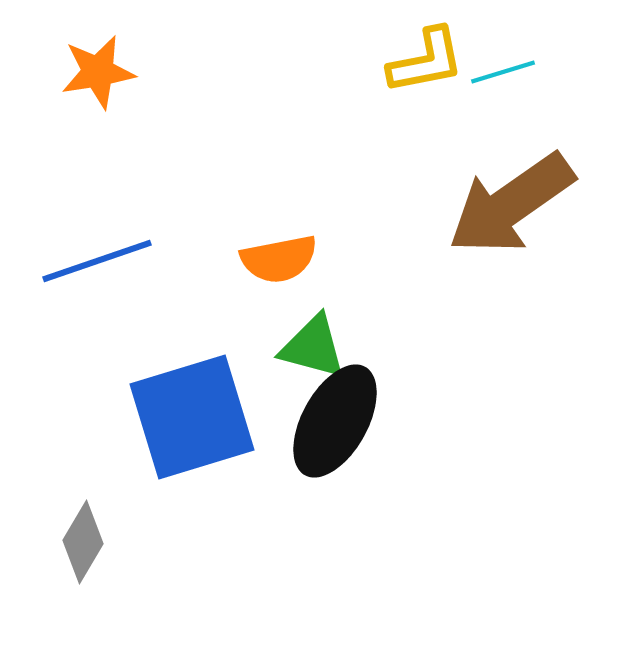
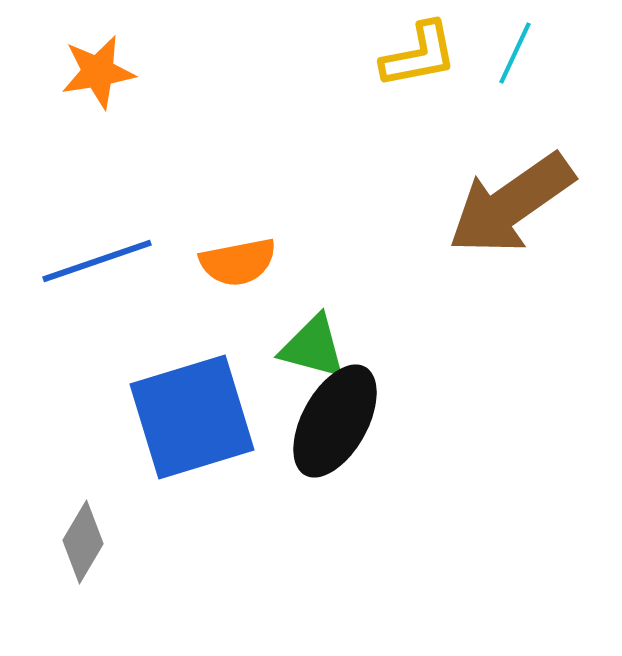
yellow L-shape: moved 7 px left, 6 px up
cyan line: moved 12 px right, 19 px up; rotated 48 degrees counterclockwise
orange semicircle: moved 41 px left, 3 px down
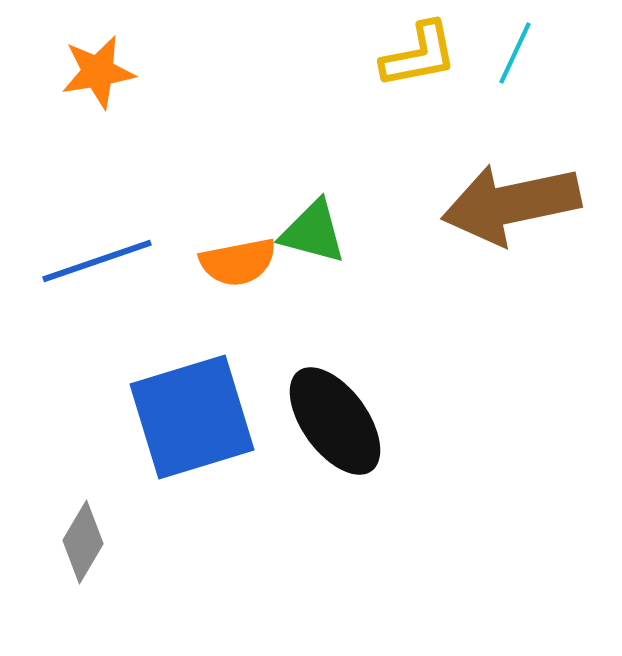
brown arrow: rotated 23 degrees clockwise
green triangle: moved 115 px up
black ellipse: rotated 65 degrees counterclockwise
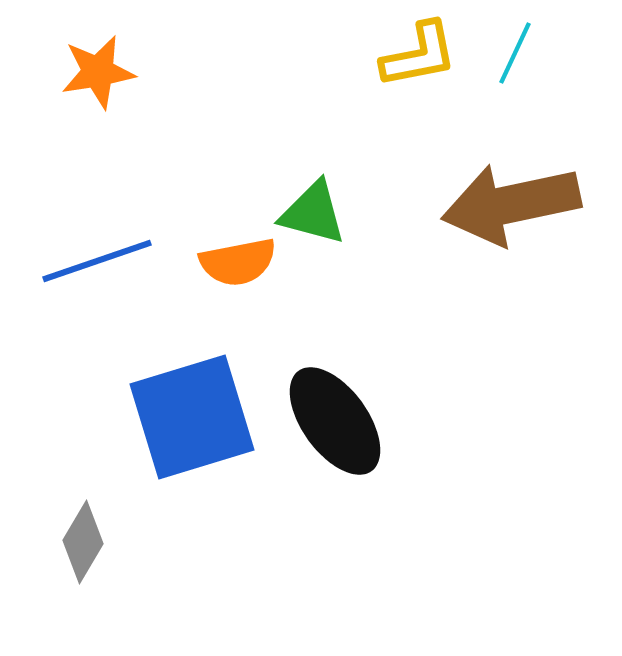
green triangle: moved 19 px up
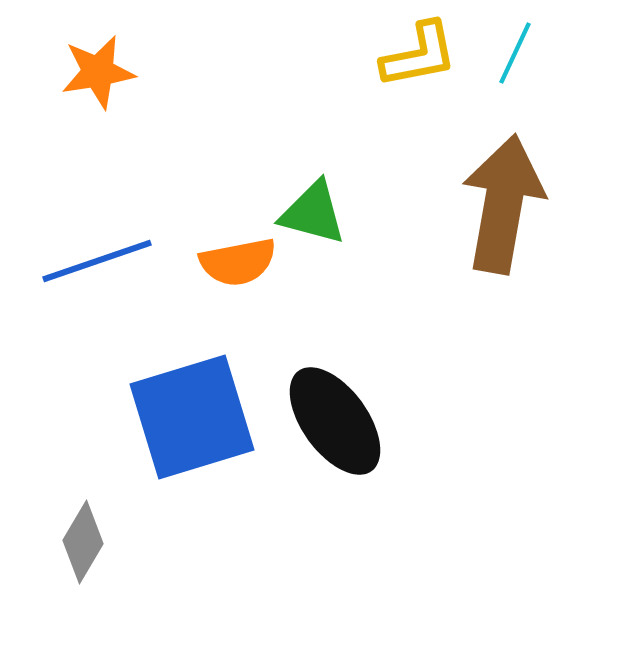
brown arrow: moved 8 px left; rotated 112 degrees clockwise
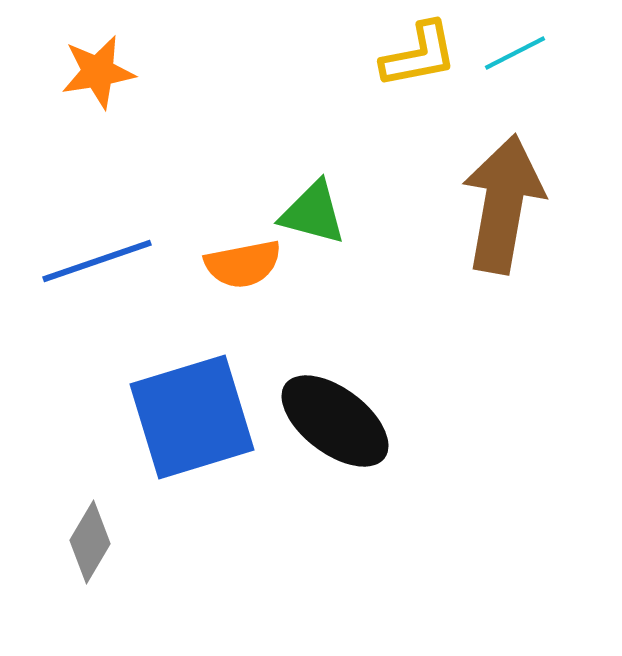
cyan line: rotated 38 degrees clockwise
orange semicircle: moved 5 px right, 2 px down
black ellipse: rotated 17 degrees counterclockwise
gray diamond: moved 7 px right
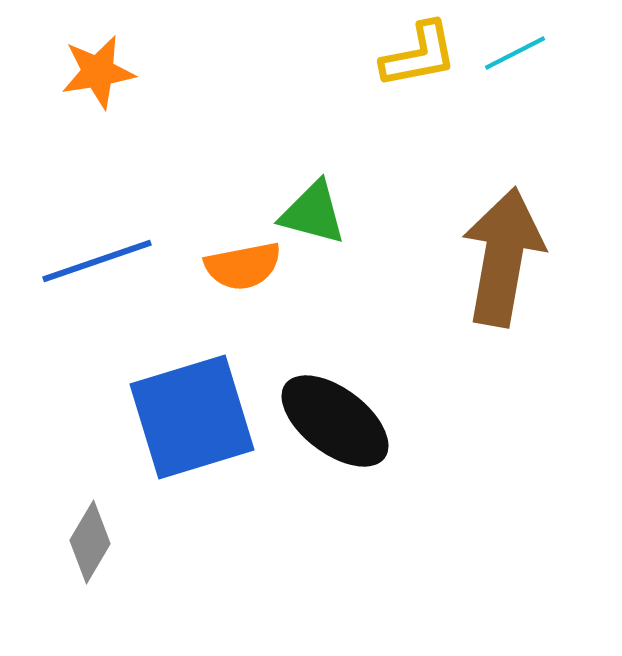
brown arrow: moved 53 px down
orange semicircle: moved 2 px down
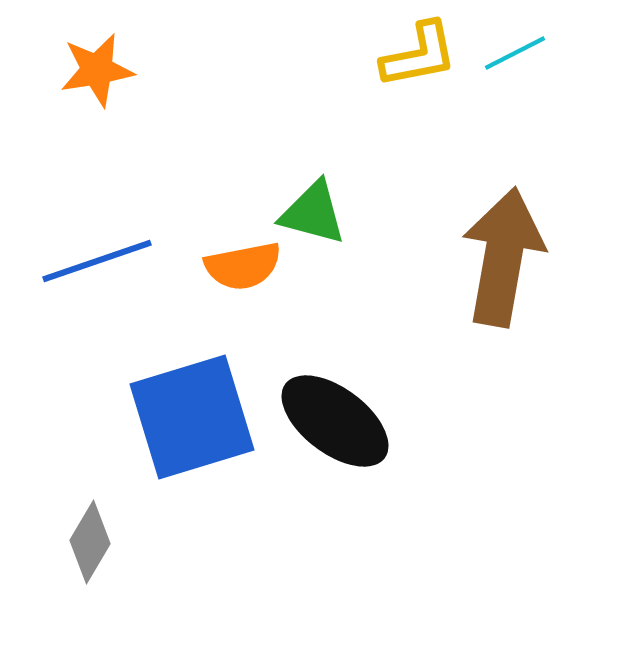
orange star: moved 1 px left, 2 px up
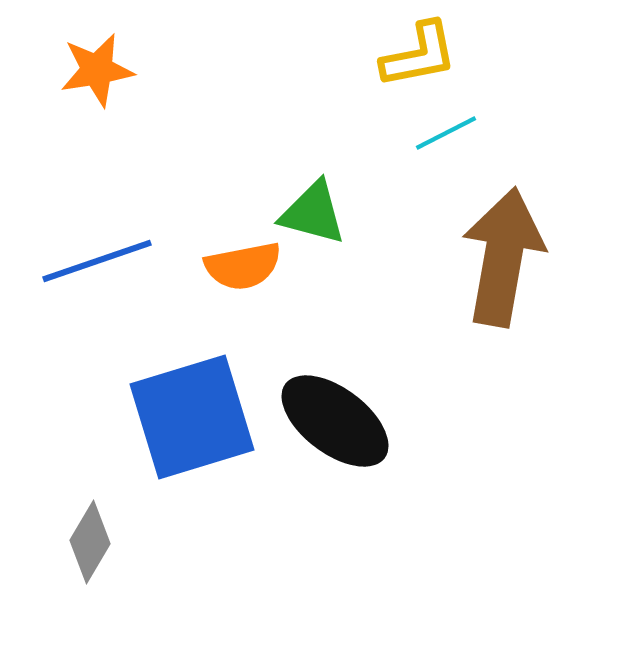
cyan line: moved 69 px left, 80 px down
